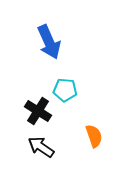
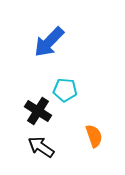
blue arrow: rotated 68 degrees clockwise
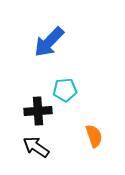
cyan pentagon: rotated 10 degrees counterclockwise
black cross: rotated 36 degrees counterclockwise
black arrow: moved 5 px left
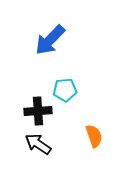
blue arrow: moved 1 px right, 2 px up
black arrow: moved 2 px right, 3 px up
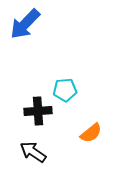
blue arrow: moved 25 px left, 16 px up
orange semicircle: moved 3 px left, 3 px up; rotated 70 degrees clockwise
black arrow: moved 5 px left, 8 px down
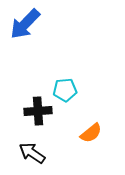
black arrow: moved 1 px left, 1 px down
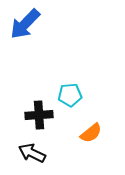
cyan pentagon: moved 5 px right, 5 px down
black cross: moved 1 px right, 4 px down
black arrow: rotated 8 degrees counterclockwise
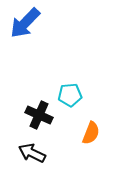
blue arrow: moved 1 px up
black cross: rotated 28 degrees clockwise
orange semicircle: rotated 30 degrees counterclockwise
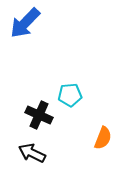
orange semicircle: moved 12 px right, 5 px down
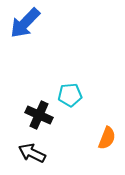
orange semicircle: moved 4 px right
